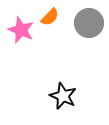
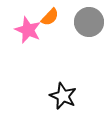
gray circle: moved 1 px up
pink star: moved 7 px right
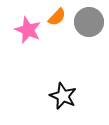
orange semicircle: moved 7 px right
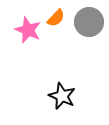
orange semicircle: moved 1 px left, 1 px down
black star: moved 1 px left
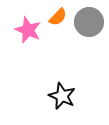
orange semicircle: moved 2 px right, 1 px up
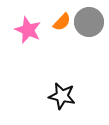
orange semicircle: moved 4 px right, 5 px down
black star: rotated 12 degrees counterclockwise
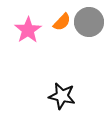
pink star: rotated 16 degrees clockwise
